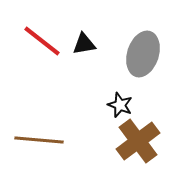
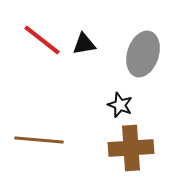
red line: moved 1 px up
brown cross: moved 7 px left, 7 px down; rotated 33 degrees clockwise
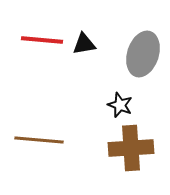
red line: rotated 33 degrees counterclockwise
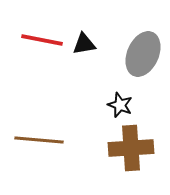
red line: rotated 6 degrees clockwise
gray ellipse: rotated 6 degrees clockwise
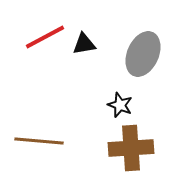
red line: moved 3 px right, 3 px up; rotated 39 degrees counterclockwise
brown line: moved 1 px down
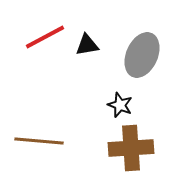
black triangle: moved 3 px right, 1 px down
gray ellipse: moved 1 px left, 1 px down
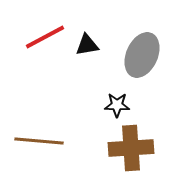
black star: moved 3 px left; rotated 20 degrees counterclockwise
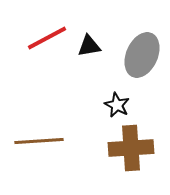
red line: moved 2 px right, 1 px down
black triangle: moved 2 px right, 1 px down
black star: rotated 25 degrees clockwise
brown line: rotated 9 degrees counterclockwise
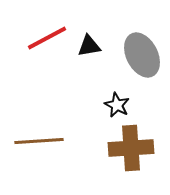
gray ellipse: rotated 51 degrees counterclockwise
